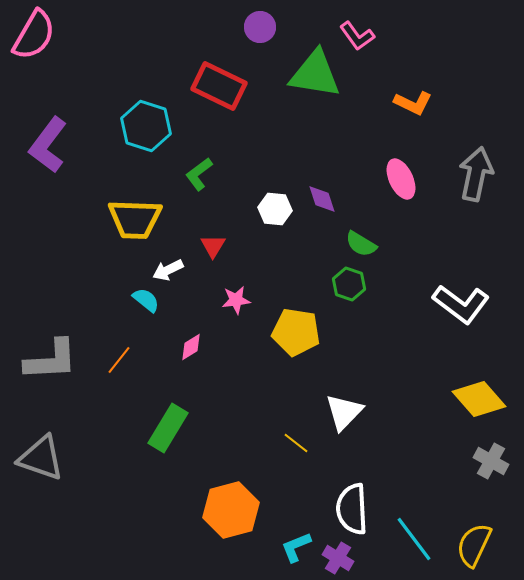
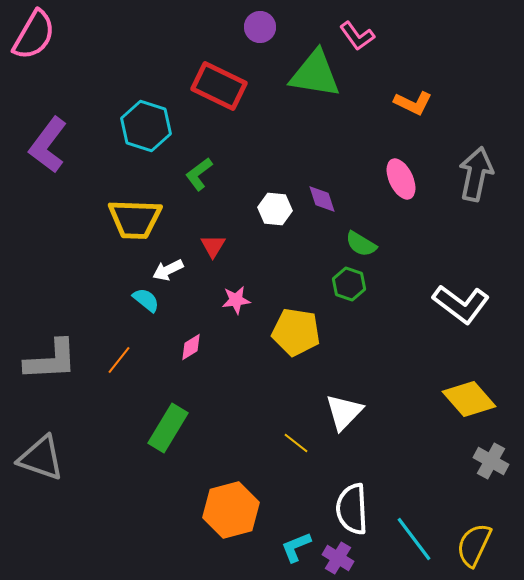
yellow diamond: moved 10 px left
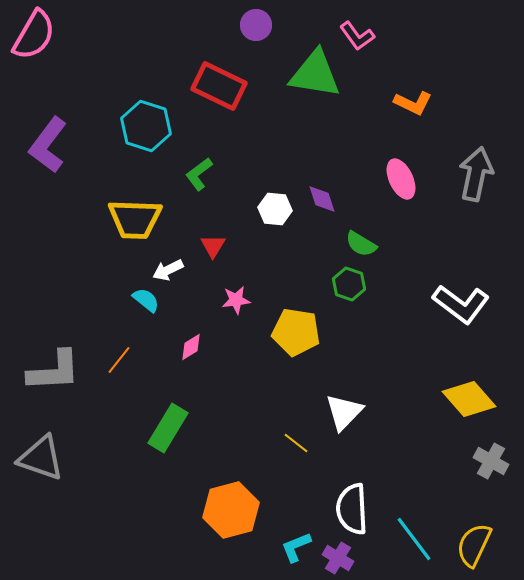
purple circle: moved 4 px left, 2 px up
gray L-shape: moved 3 px right, 11 px down
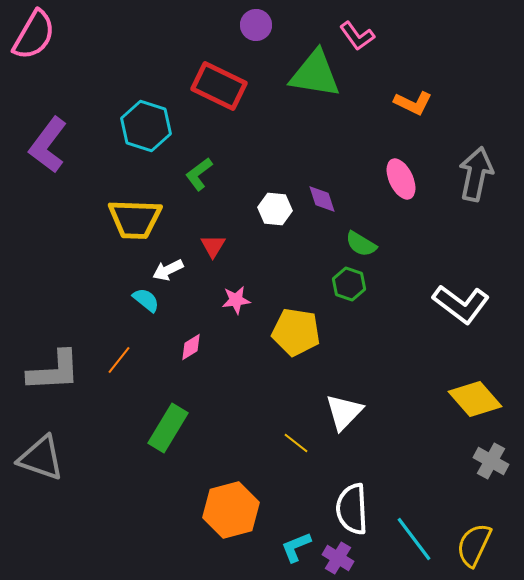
yellow diamond: moved 6 px right
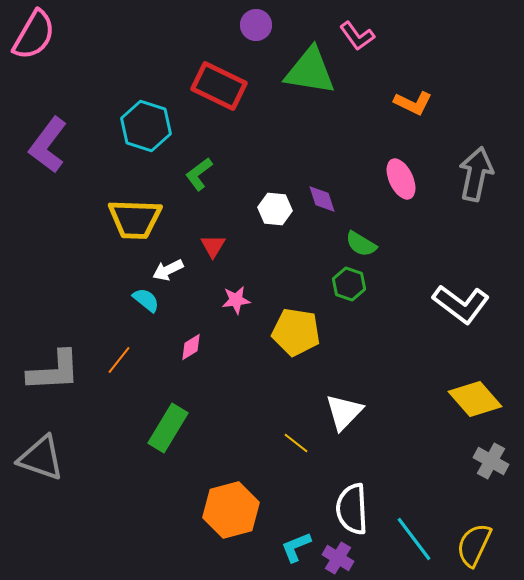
green triangle: moved 5 px left, 3 px up
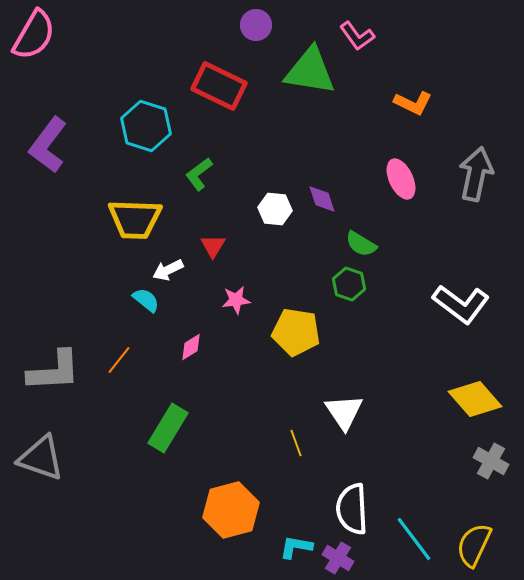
white triangle: rotated 18 degrees counterclockwise
yellow line: rotated 32 degrees clockwise
cyan L-shape: rotated 32 degrees clockwise
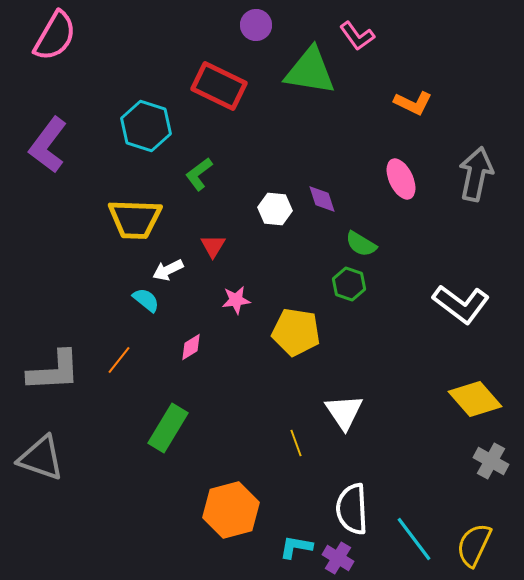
pink semicircle: moved 21 px right, 1 px down
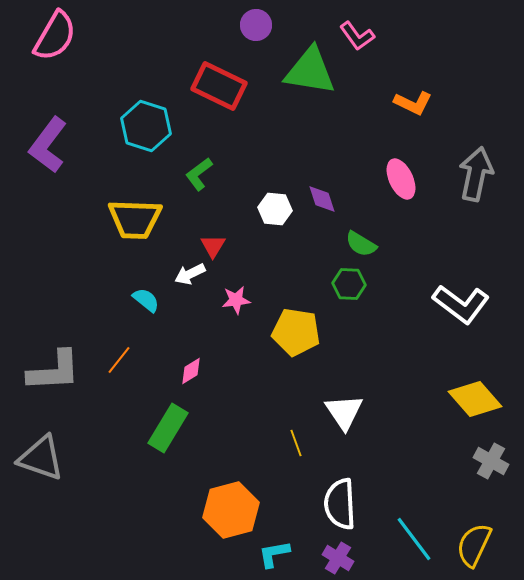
white arrow: moved 22 px right, 4 px down
green hexagon: rotated 16 degrees counterclockwise
pink diamond: moved 24 px down
white semicircle: moved 12 px left, 5 px up
cyan L-shape: moved 22 px left, 7 px down; rotated 20 degrees counterclockwise
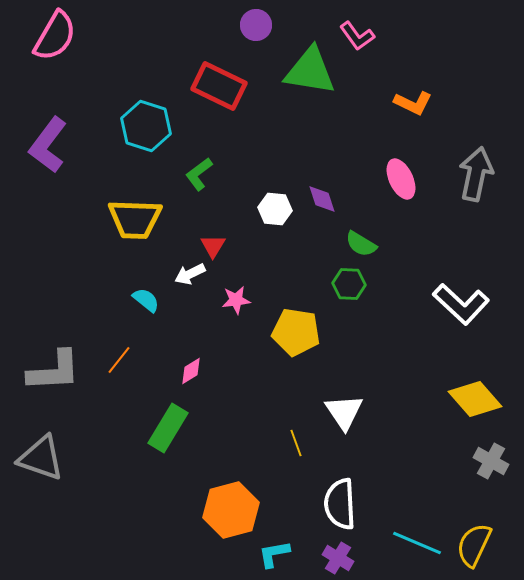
white L-shape: rotated 6 degrees clockwise
cyan line: moved 3 px right, 4 px down; rotated 30 degrees counterclockwise
